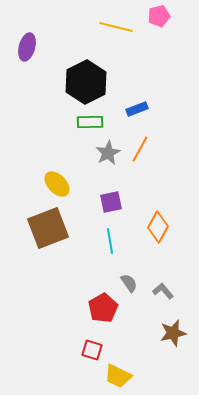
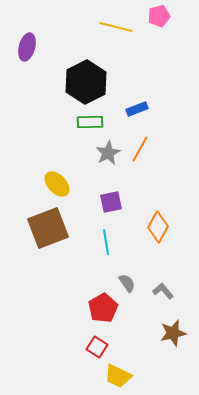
cyan line: moved 4 px left, 1 px down
gray semicircle: moved 2 px left
red square: moved 5 px right, 3 px up; rotated 15 degrees clockwise
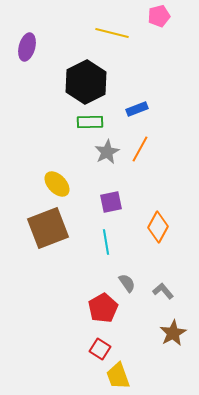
yellow line: moved 4 px left, 6 px down
gray star: moved 1 px left, 1 px up
brown star: rotated 16 degrees counterclockwise
red square: moved 3 px right, 2 px down
yellow trapezoid: rotated 44 degrees clockwise
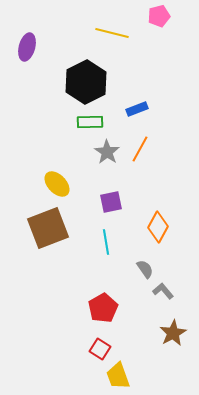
gray star: rotated 10 degrees counterclockwise
gray semicircle: moved 18 px right, 14 px up
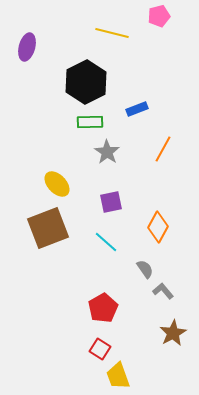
orange line: moved 23 px right
cyan line: rotated 40 degrees counterclockwise
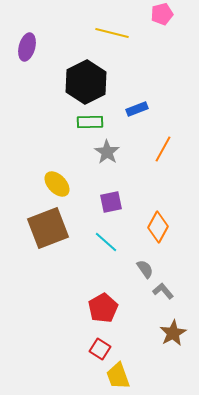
pink pentagon: moved 3 px right, 2 px up
